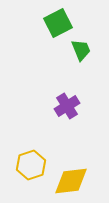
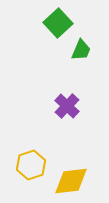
green square: rotated 16 degrees counterclockwise
green trapezoid: rotated 45 degrees clockwise
purple cross: rotated 15 degrees counterclockwise
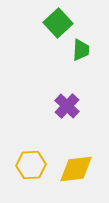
green trapezoid: rotated 20 degrees counterclockwise
yellow hexagon: rotated 16 degrees clockwise
yellow diamond: moved 5 px right, 12 px up
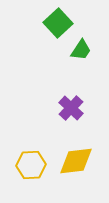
green trapezoid: rotated 30 degrees clockwise
purple cross: moved 4 px right, 2 px down
yellow diamond: moved 8 px up
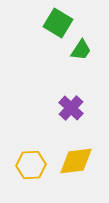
green square: rotated 16 degrees counterclockwise
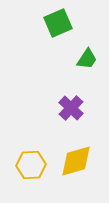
green square: rotated 36 degrees clockwise
green trapezoid: moved 6 px right, 9 px down
yellow diamond: rotated 9 degrees counterclockwise
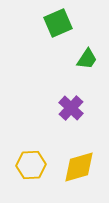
yellow diamond: moved 3 px right, 6 px down
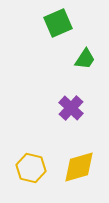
green trapezoid: moved 2 px left
yellow hexagon: moved 3 px down; rotated 16 degrees clockwise
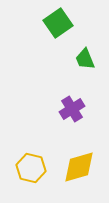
green square: rotated 12 degrees counterclockwise
green trapezoid: rotated 125 degrees clockwise
purple cross: moved 1 px right, 1 px down; rotated 15 degrees clockwise
